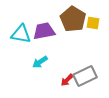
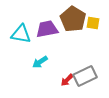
purple trapezoid: moved 3 px right, 2 px up
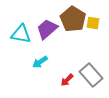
purple trapezoid: rotated 30 degrees counterclockwise
gray rectangle: moved 6 px right, 1 px up; rotated 75 degrees clockwise
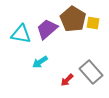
gray rectangle: moved 3 px up
